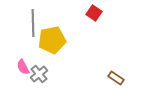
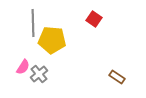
red square: moved 6 px down
yellow pentagon: rotated 16 degrees clockwise
pink semicircle: rotated 119 degrees counterclockwise
brown rectangle: moved 1 px right, 1 px up
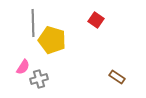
red square: moved 2 px right, 1 px down
yellow pentagon: rotated 12 degrees clockwise
gray cross: moved 5 px down; rotated 24 degrees clockwise
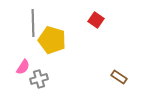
brown rectangle: moved 2 px right
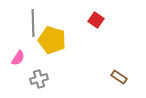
pink semicircle: moved 5 px left, 9 px up
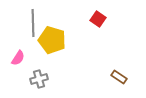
red square: moved 2 px right, 1 px up
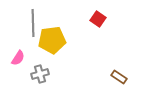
yellow pentagon: rotated 24 degrees counterclockwise
gray cross: moved 1 px right, 5 px up
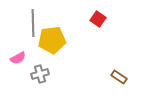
pink semicircle: rotated 28 degrees clockwise
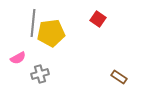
gray line: rotated 8 degrees clockwise
yellow pentagon: moved 1 px left, 7 px up
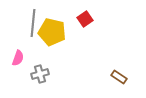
red square: moved 13 px left; rotated 21 degrees clockwise
yellow pentagon: moved 1 px right, 1 px up; rotated 20 degrees clockwise
pink semicircle: rotated 42 degrees counterclockwise
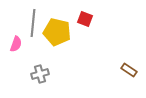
red square: rotated 35 degrees counterclockwise
yellow pentagon: moved 5 px right
pink semicircle: moved 2 px left, 14 px up
brown rectangle: moved 10 px right, 7 px up
